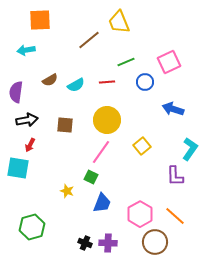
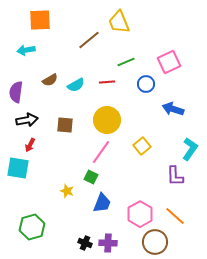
blue circle: moved 1 px right, 2 px down
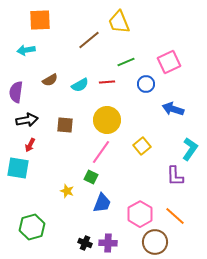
cyan semicircle: moved 4 px right
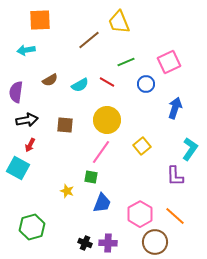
red line: rotated 35 degrees clockwise
blue arrow: moved 2 px right, 1 px up; rotated 90 degrees clockwise
cyan square: rotated 20 degrees clockwise
green square: rotated 16 degrees counterclockwise
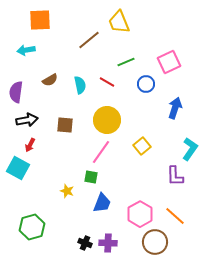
cyan semicircle: rotated 72 degrees counterclockwise
